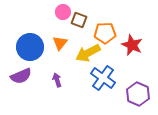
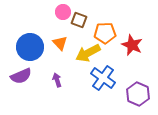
orange triangle: rotated 21 degrees counterclockwise
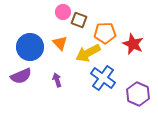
red star: moved 1 px right, 1 px up
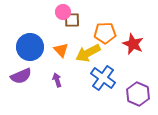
brown square: moved 7 px left; rotated 21 degrees counterclockwise
orange triangle: moved 1 px right, 7 px down
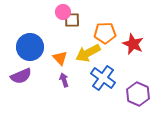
orange triangle: moved 1 px left, 8 px down
purple arrow: moved 7 px right
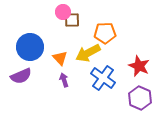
red star: moved 6 px right, 22 px down
purple hexagon: moved 2 px right, 4 px down
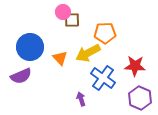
red star: moved 4 px left; rotated 20 degrees counterclockwise
purple arrow: moved 17 px right, 19 px down
